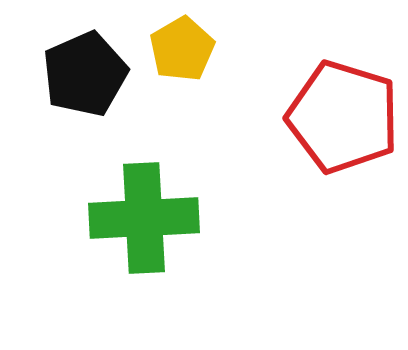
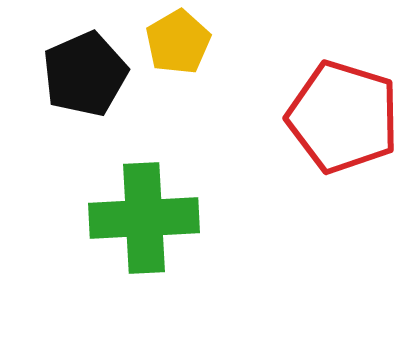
yellow pentagon: moved 4 px left, 7 px up
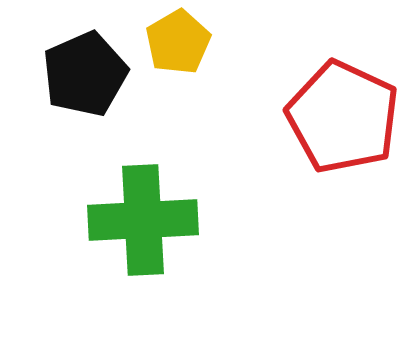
red pentagon: rotated 8 degrees clockwise
green cross: moved 1 px left, 2 px down
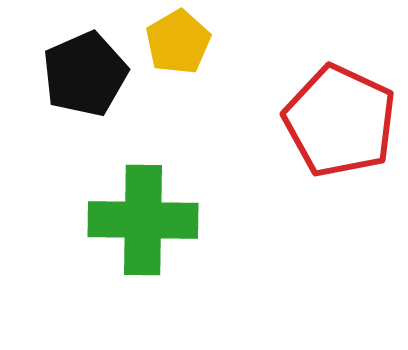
red pentagon: moved 3 px left, 4 px down
green cross: rotated 4 degrees clockwise
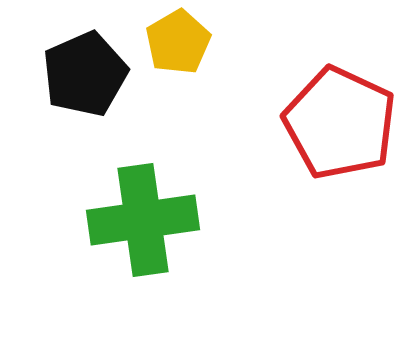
red pentagon: moved 2 px down
green cross: rotated 9 degrees counterclockwise
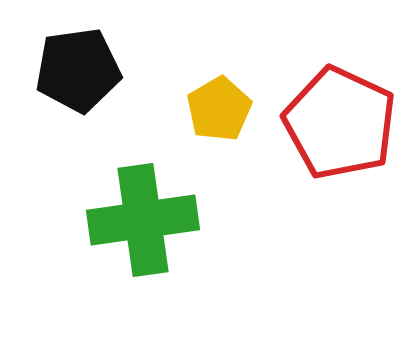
yellow pentagon: moved 41 px right, 67 px down
black pentagon: moved 7 px left, 4 px up; rotated 16 degrees clockwise
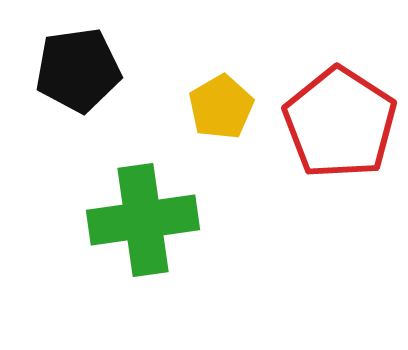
yellow pentagon: moved 2 px right, 2 px up
red pentagon: rotated 8 degrees clockwise
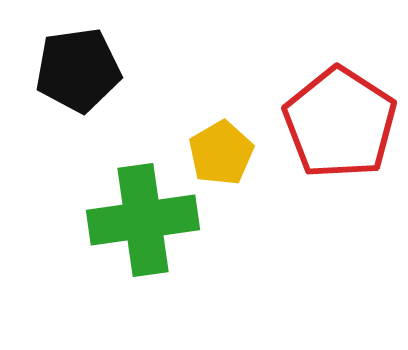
yellow pentagon: moved 46 px down
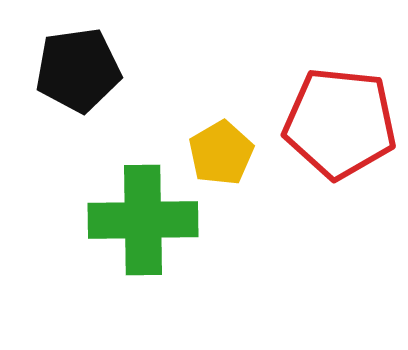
red pentagon: rotated 27 degrees counterclockwise
green cross: rotated 7 degrees clockwise
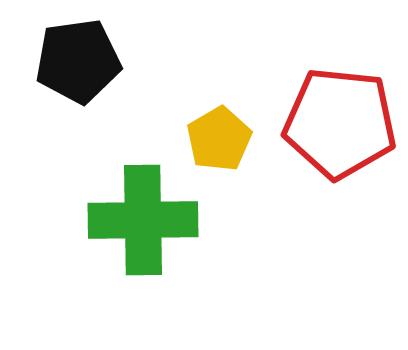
black pentagon: moved 9 px up
yellow pentagon: moved 2 px left, 14 px up
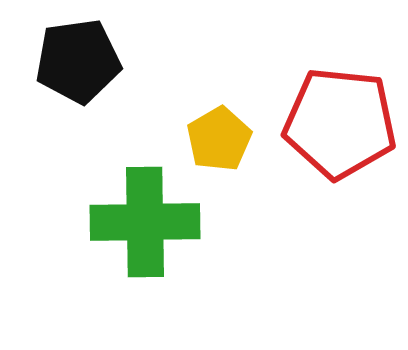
green cross: moved 2 px right, 2 px down
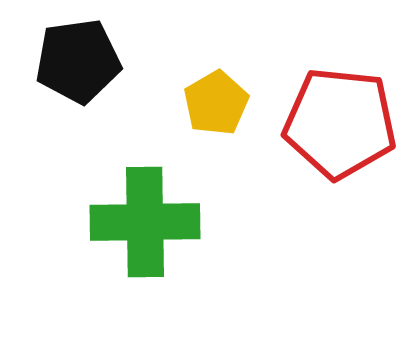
yellow pentagon: moved 3 px left, 36 px up
